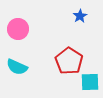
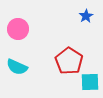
blue star: moved 6 px right
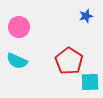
blue star: rotated 16 degrees clockwise
pink circle: moved 1 px right, 2 px up
cyan semicircle: moved 6 px up
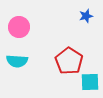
cyan semicircle: rotated 20 degrees counterclockwise
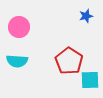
cyan square: moved 2 px up
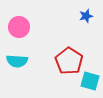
cyan square: moved 1 px down; rotated 18 degrees clockwise
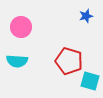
pink circle: moved 2 px right
red pentagon: rotated 16 degrees counterclockwise
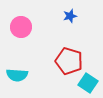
blue star: moved 16 px left
cyan semicircle: moved 14 px down
cyan square: moved 2 px left, 2 px down; rotated 18 degrees clockwise
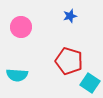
cyan square: moved 2 px right
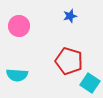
pink circle: moved 2 px left, 1 px up
